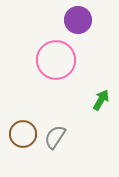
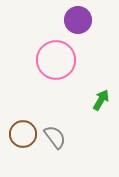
gray semicircle: rotated 110 degrees clockwise
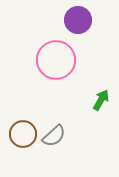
gray semicircle: moved 1 px left, 1 px up; rotated 85 degrees clockwise
